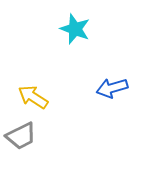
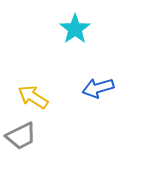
cyan star: rotated 16 degrees clockwise
blue arrow: moved 14 px left
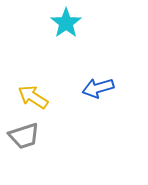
cyan star: moved 9 px left, 6 px up
gray trapezoid: moved 3 px right; rotated 8 degrees clockwise
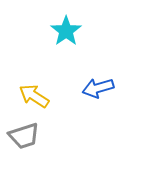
cyan star: moved 8 px down
yellow arrow: moved 1 px right, 1 px up
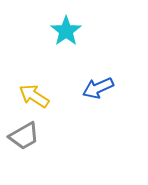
blue arrow: rotated 8 degrees counterclockwise
gray trapezoid: rotated 12 degrees counterclockwise
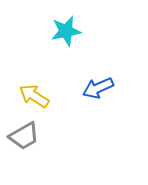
cyan star: rotated 24 degrees clockwise
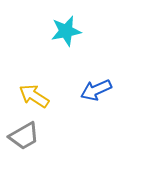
blue arrow: moved 2 px left, 2 px down
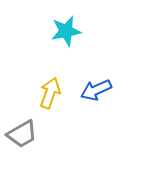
yellow arrow: moved 16 px right, 3 px up; rotated 76 degrees clockwise
gray trapezoid: moved 2 px left, 2 px up
